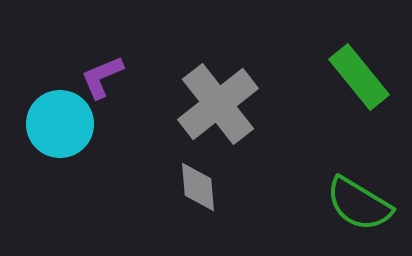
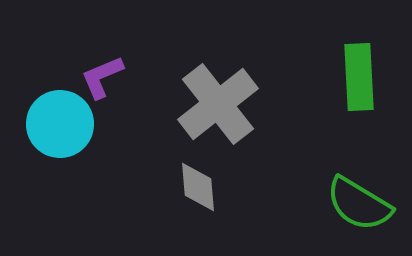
green rectangle: rotated 36 degrees clockwise
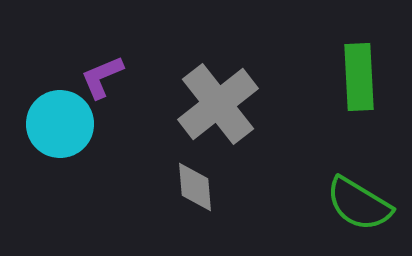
gray diamond: moved 3 px left
